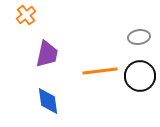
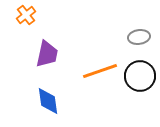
orange line: rotated 12 degrees counterclockwise
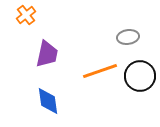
gray ellipse: moved 11 px left
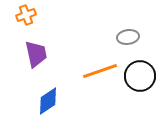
orange cross: rotated 18 degrees clockwise
purple trapezoid: moved 11 px left; rotated 24 degrees counterclockwise
blue diamond: rotated 64 degrees clockwise
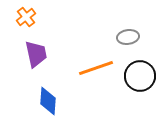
orange cross: moved 2 px down; rotated 18 degrees counterclockwise
orange line: moved 4 px left, 3 px up
blue diamond: rotated 52 degrees counterclockwise
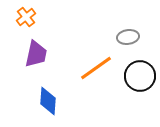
purple trapezoid: rotated 24 degrees clockwise
orange line: rotated 16 degrees counterclockwise
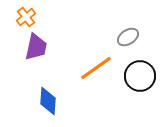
gray ellipse: rotated 25 degrees counterclockwise
purple trapezoid: moved 7 px up
